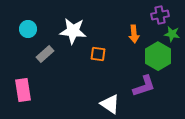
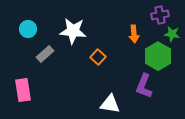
orange square: moved 3 px down; rotated 35 degrees clockwise
purple L-shape: rotated 130 degrees clockwise
white triangle: rotated 25 degrees counterclockwise
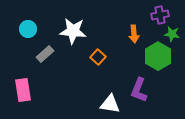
purple L-shape: moved 5 px left, 4 px down
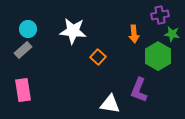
gray rectangle: moved 22 px left, 4 px up
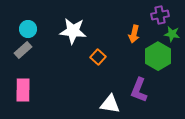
orange arrow: rotated 18 degrees clockwise
pink rectangle: rotated 10 degrees clockwise
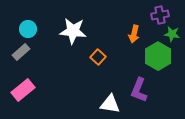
gray rectangle: moved 2 px left, 2 px down
pink rectangle: rotated 50 degrees clockwise
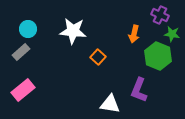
purple cross: rotated 36 degrees clockwise
green hexagon: rotated 8 degrees counterclockwise
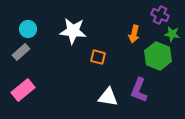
orange square: rotated 28 degrees counterclockwise
white triangle: moved 2 px left, 7 px up
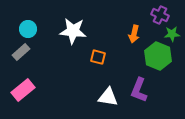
green star: rotated 14 degrees counterclockwise
